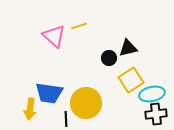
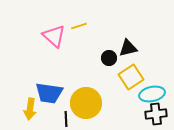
yellow square: moved 3 px up
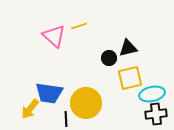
yellow square: moved 1 px left, 1 px down; rotated 20 degrees clockwise
yellow arrow: rotated 30 degrees clockwise
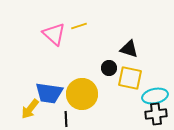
pink triangle: moved 2 px up
black triangle: moved 1 px right, 1 px down; rotated 30 degrees clockwise
black circle: moved 10 px down
yellow square: rotated 25 degrees clockwise
cyan ellipse: moved 3 px right, 2 px down
yellow circle: moved 4 px left, 9 px up
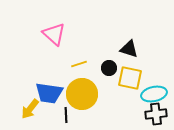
yellow line: moved 38 px down
cyan ellipse: moved 1 px left, 2 px up
black line: moved 4 px up
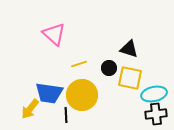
yellow circle: moved 1 px down
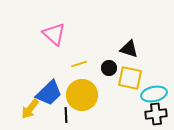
blue trapezoid: rotated 52 degrees counterclockwise
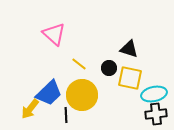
yellow line: rotated 56 degrees clockwise
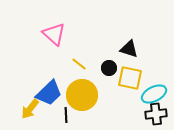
cyan ellipse: rotated 15 degrees counterclockwise
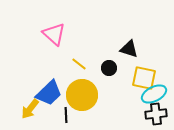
yellow square: moved 14 px right
